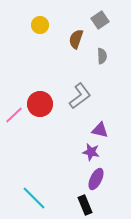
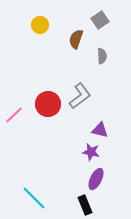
red circle: moved 8 px right
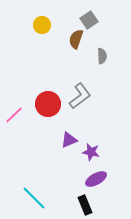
gray square: moved 11 px left
yellow circle: moved 2 px right
purple triangle: moved 31 px left, 10 px down; rotated 36 degrees counterclockwise
purple ellipse: rotated 35 degrees clockwise
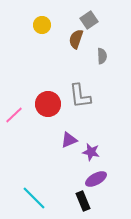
gray L-shape: rotated 120 degrees clockwise
black rectangle: moved 2 px left, 4 px up
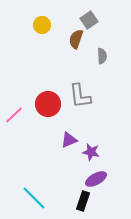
black rectangle: rotated 42 degrees clockwise
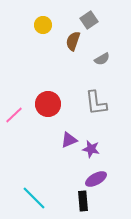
yellow circle: moved 1 px right
brown semicircle: moved 3 px left, 2 px down
gray semicircle: moved 3 px down; rotated 63 degrees clockwise
gray L-shape: moved 16 px right, 7 px down
purple star: moved 3 px up
black rectangle: rotated 24 degrees counterclockwise
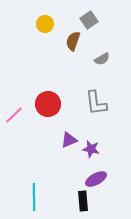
yellow circle: moved 2 px right, 1 px up
cyan line: moved 1 px up; rotated 44 degrees clockwise
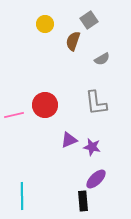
red circle: moved 3 px left, 1 px down
pink line: rotated 30 degrees clockwise
purple star: moved 1 px right, 2 px up
purple ellipse: rotated 15 degrees counterclockwise
cyan line: moved 12 px left, 1 px up
